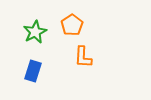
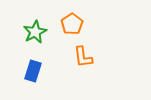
orange pentagon: moved 1 px up
orange L-shape: rotated 10 degrees counterclockwise
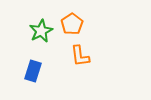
green star: moved 6 px right, 1 px up
orange L-shape: moved 3 px left, 1 px up
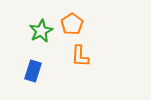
orange L-shape: rotated 10 degrees clockwise
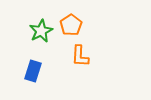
orange pentagon: moved 1 px left, 1 px down
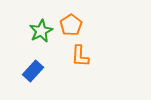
blue rectangle: rotated 25 degrees clockwise
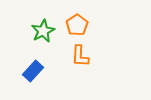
orange pentagon: moved 6 px right
green star: moved 2 px right
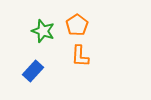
green star: rotated 25 degrees counterclockwise
